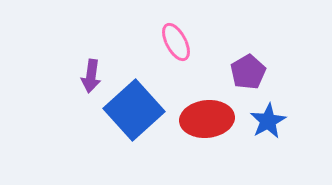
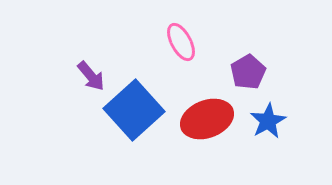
pink ellipse: moved 5 px right
purple arrow: rotated 48 degrees counterclockwise
red ellipse: rotated 15 degrees counterclockwise
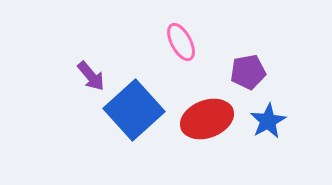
purple pentagon: rotated 20 degrees clockwise
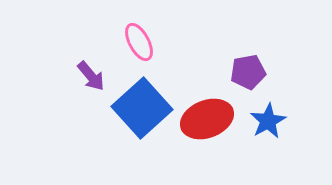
pink ellipse: moved 42 px left
blue square: moved 8 px right, 2 px up
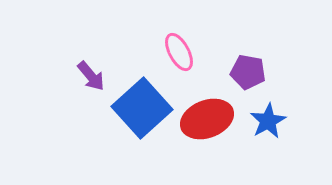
pink ellipse: moved 40 px right, 10 px down
purple pentagon: rotated 20 degrees clockwise
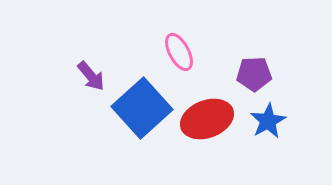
purple pentagon: moved 6 px right, 2 px down; rotated 12 degrees counterclockwise
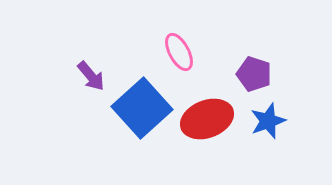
purple pentagon: rotated 20 degrees clockwise
blue star: rotated 9 degrees clockwise
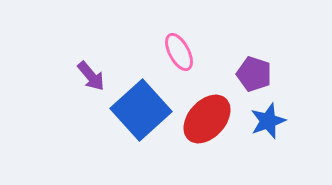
blue square: moved 1 px left, 2 px down
red ellipse: rotated 27 degrees counterclockwise
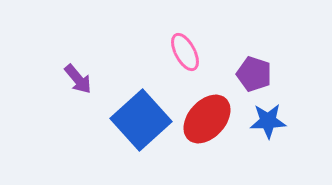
pink ellipse: moved 6 px right
purple arrow: moved 13 px left, 3 px down
blue square: moved 10 px down
blue star: rotated 18 degrees clockwise
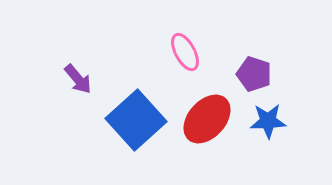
blue square: moved 5 px left
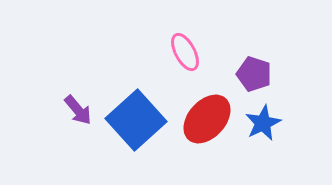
purple arrow: moved 31 px down
blue star: moved 5 px left, 2 px down; rotated 24 degrees counterclockwise
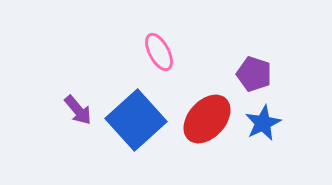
pink ellipse: moved 26 px left
